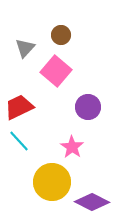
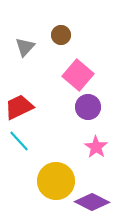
gray triangle: moved 1 px up
pink square: moved 22 px right, 4 px down
pink star: moved 24 px right
yellow circle: moved 4 px right, 1 px up
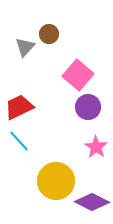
brown circle: moved 12 px left, 1 px up
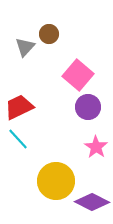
cyan line: moved 1 px left, 2 px up
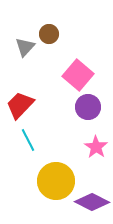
red trapezoid: moved 1 px right, 2 px up; rotated 20 degrees counterclockwise
cyan line: moved 10 px right, 1 px down; rotated 15 degrees clockwise
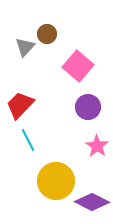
brown circle: moved 2 px left
pink square: moved 9 px up
pink star: moved 1 px right, 1 px up
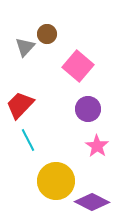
purple circle: moved 2 px down
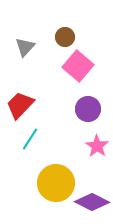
brown circle: moved 18 px right, 3 px down
cyan line: moved 2 px right, 1 px up; rotated 60 degrees clockwise
yellow circle: moved 2 px down
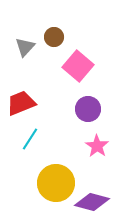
brown circle: moved 11 px left
red trapezoid: moved 1 px right, 2 px up; rotated 24 degrees clockwise
purple diamond: rotated 12 degrees counterclockwise
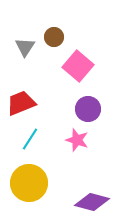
gray triangle: rotated 10 degrees counterclockwise
pink star: moved 20 px left, 6 px up; rotated 15 degrees counterclockwise
yellow circle: moved 27 px left
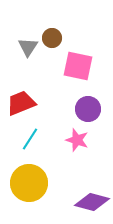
brown circle: moved 2 px left, 1 px down
gray triangle: moved 3 px right
pink square: rotated 28 degrees counterclockwise
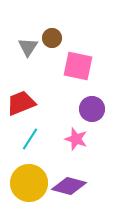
purple circle: moved 4 px right
pink star: moved 1 px left, 1 px up
purple diamond: moved 23 px left, 16 px up
